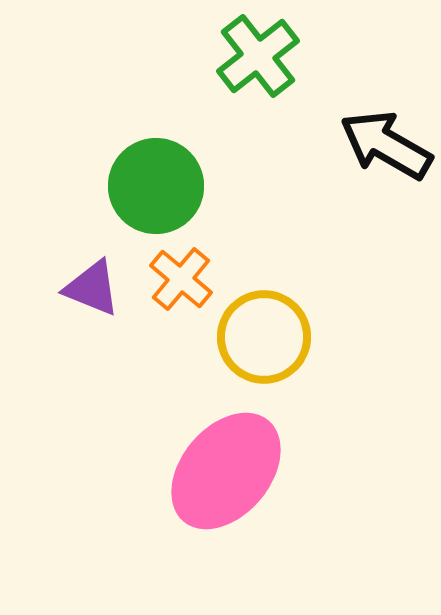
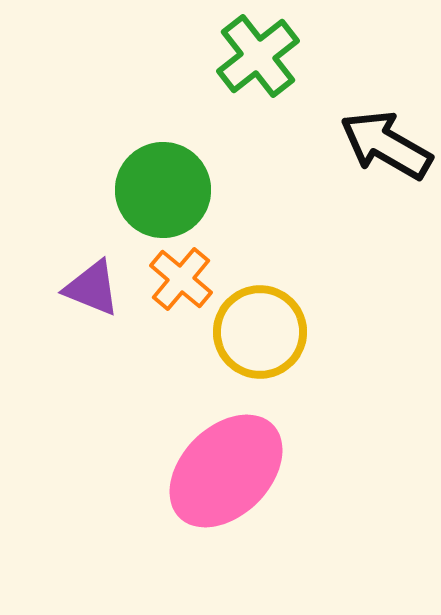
green circle: moved 7 px right, 4 px down
yellow circle: moved 4 px left, 5 px up
pink ellipse: rotated 5 degrees clockwise
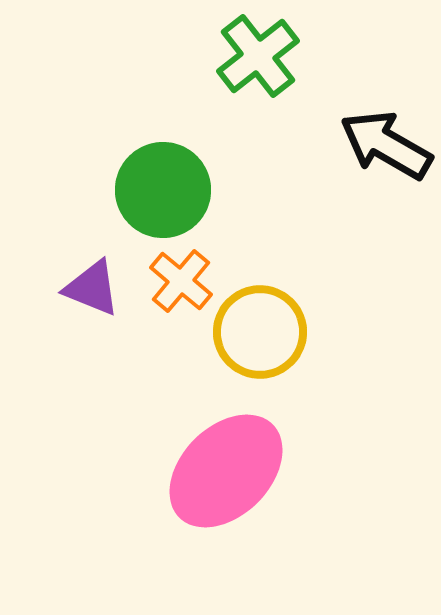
orange cross: moved 2 px down
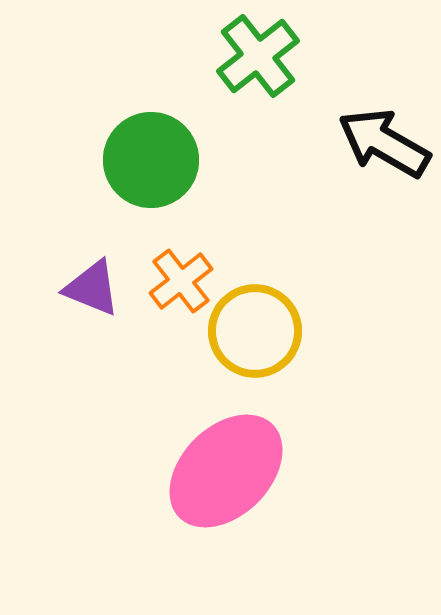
black arrow: moved 2 px left, 2 px up
green circle: moved 12 px left, 30 px up
orange cross: rotated 12 degrees clockwise
yellow circle: moved 5 px left, 1 px up
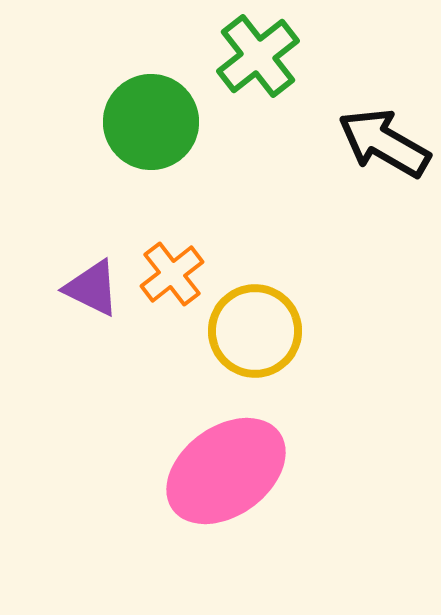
green circle: moved 38 px up
orange cross: moved 9 px left, 7 px up
purple triangle: rotated 4 degrees clockwise
pink ellipse: rotated 9 degrees clockwise
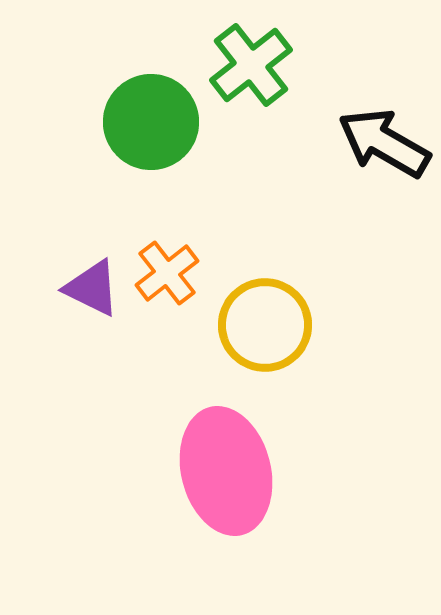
green cross: moved 7 px left, 9 px down
orange cross: moved 5 px left, 1 px up
yellow circle: moved 10 px right, 6 px up
pink ellipse: rotated 68 degrees counterclockwise
